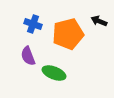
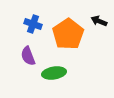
orange pentagon: rotated 20 degrees counterclockwise
green ellipse: rotated 30 degrees counterclockwise
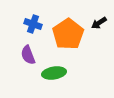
black arrow: moved 2 px down; rotated 56 degrees counterclockwise
purple semicircle: moved 1 px up
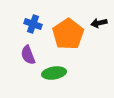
black arrow: rotated 21 degrees clockwise
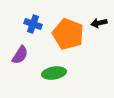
orange pentagon: rotated 16 degrees counterclockwise
purple semicircle: moved 8 px left; rotated 126 degrees counterclockwise
